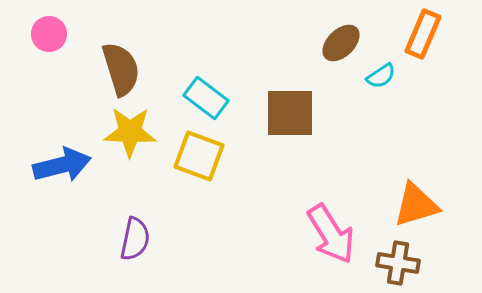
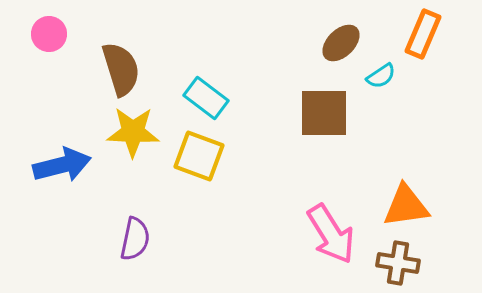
brown square: moved 34 px right
yellow star: moved 3 px right
orange triangle: moved 10 px left, 1 px down; rotated 9 degrees clockwise
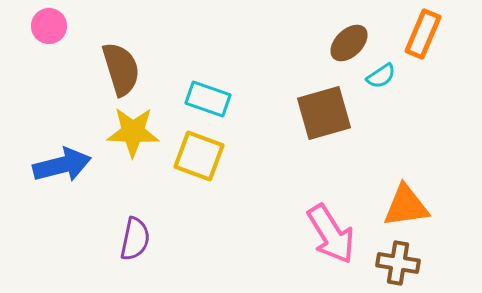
pink circle: moved 8 px up
brown ellipse: moved 8 px right
cyan rectangle: moved 2 px right, 1 px down; rotated 18 degrees counterclockwise
brown square: rotated 16 degrees counterclockwise
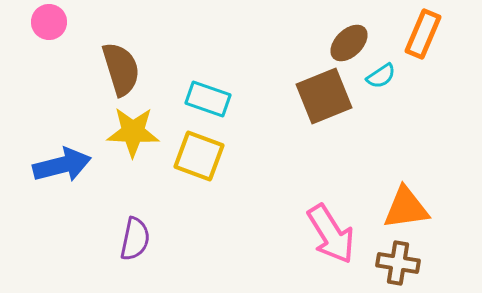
pink circle: moved 4 px up
brown square: moved 17 px up; rotated 6 degrees counterclockwise
orange triangle: moved 2 px down
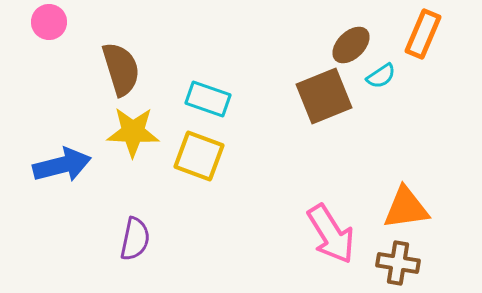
brown ellipse: moved 2 px right, 2 px down
